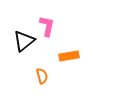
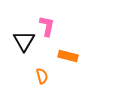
black triangle: rotated 20 degrees counterclockwise
orange rectangle: moved 1 px left; rotated 24 degrees clockwise
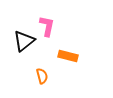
black triangle: rotated 20 degrees clockwise
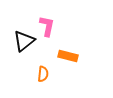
orange semicircle: moved 1 px right, 2 px up; rotated 21 degrees clockwise
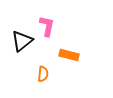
black triangle: moved 2 px left
orange rectangle: moved 1 px right, 1 px up
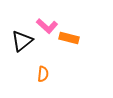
pink L-shape: rotated 120 degrees clockwise
orange rectangle: moved 17 px up
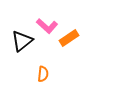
orange rectangle: rotated 48 degrees counterclockwise
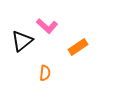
orange rectangle: moved 9 px right, 9 px down
orange semicircle: moved 2 px right, 1 px up
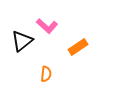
orange semicircle: moved 1 px right, 1 px down
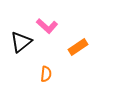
black triangle: moved 1 px left, 1 px down
